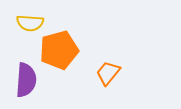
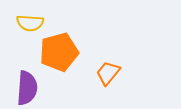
orange pentagon: moved 2 px down
purple semicircle: moved 1 px right, 8 px down
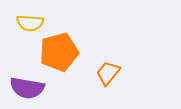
purple semicircle: rotated 96 degrees clockwise
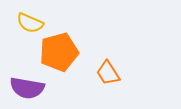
yellow semicircle: rotated 20 degrees clockwise
orange trapezoid: rotated 72 degrees counterclockwise
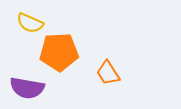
orange pentagon: rotated 12 degrees clockwise
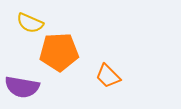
orange trapezoid: moved 3 px down; rotated 12 degrees counterclockwise
purple semicircle: moved 5 px left, 1 px up
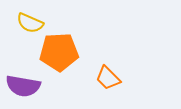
orange trapezoid: moved 2 px down
purple semicircle: moved 1 px right, 1 px up
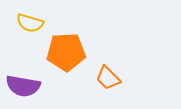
yellow semicircle: rotated 8 degrees counterclockwise
orange pentagon: moved 7 px right
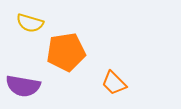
orange pentagon: rotated 6 degrees counterclockwise
orange trapezoid: moved 6 px right, 5 px down
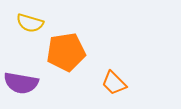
purple semicircle: moved 2 px left, 3 px up
